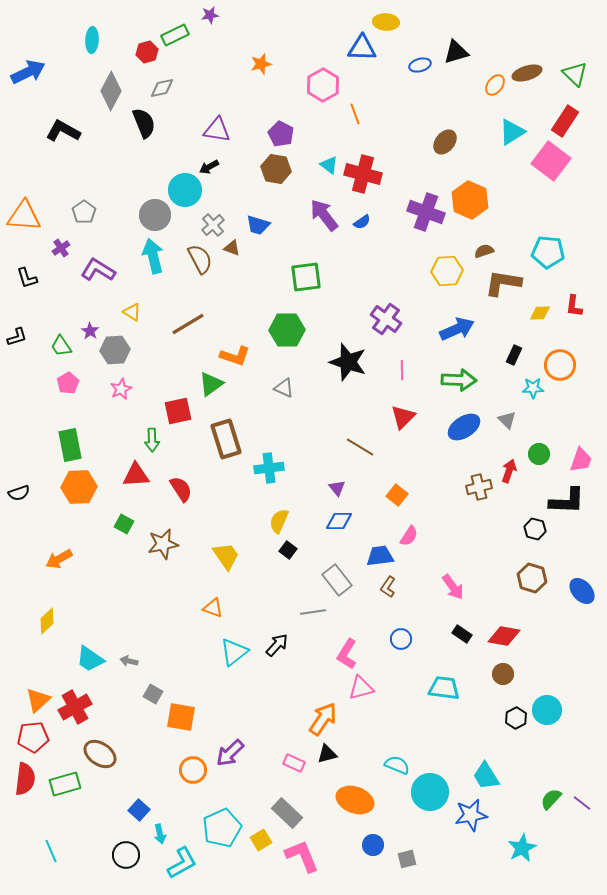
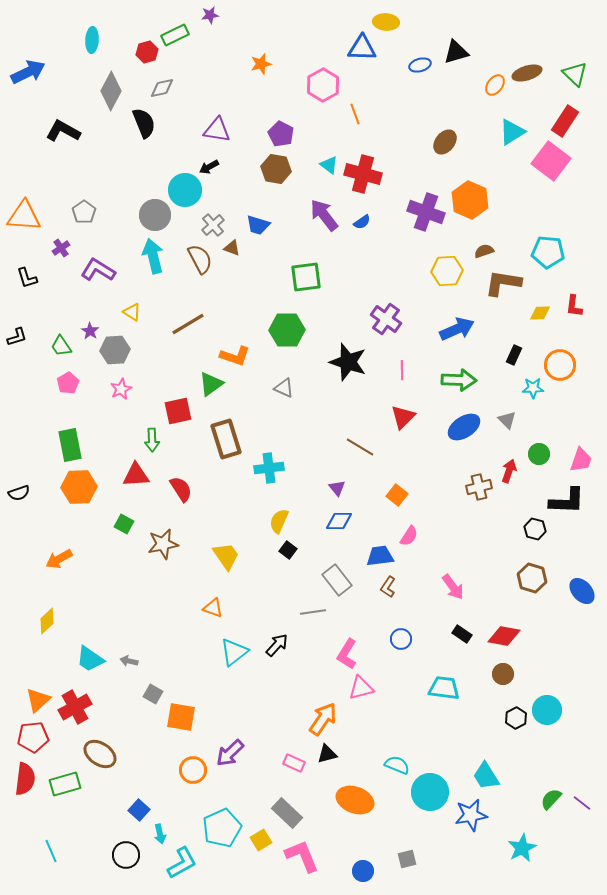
blue circle at (373, 845): moved 10 px left, 26 px down
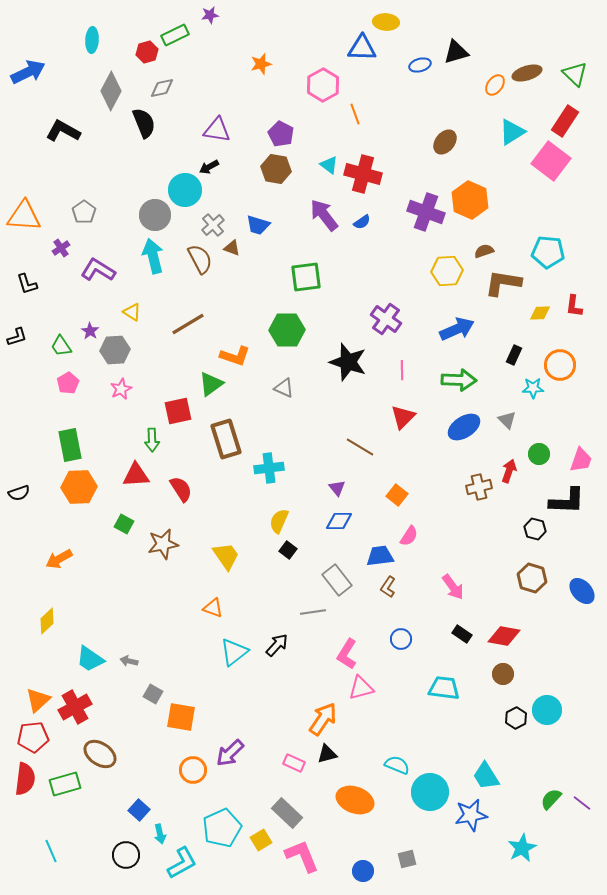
black L-shape at (27, 278): moved 6 px down
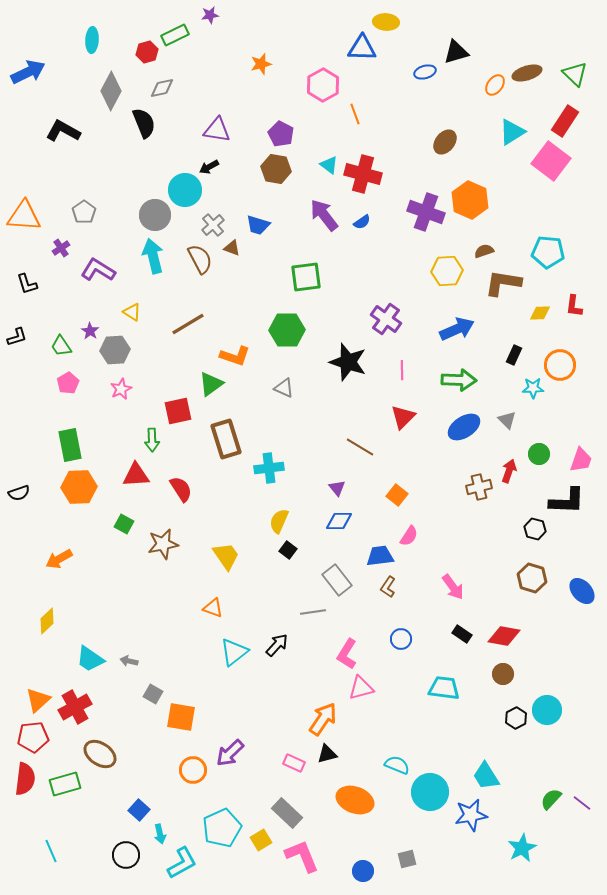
blue ellipse at (420, 65): moved 5 px right, 7 px down
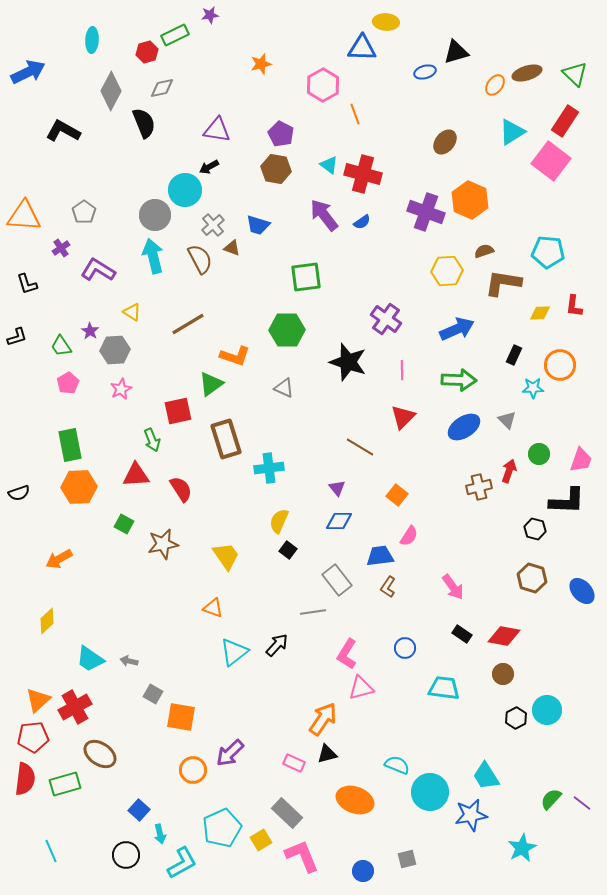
green arrow at (152, 440): rotated 20 degrees counterclockwise
blue circle at (401, 639): moved 4 px right, 9 px down
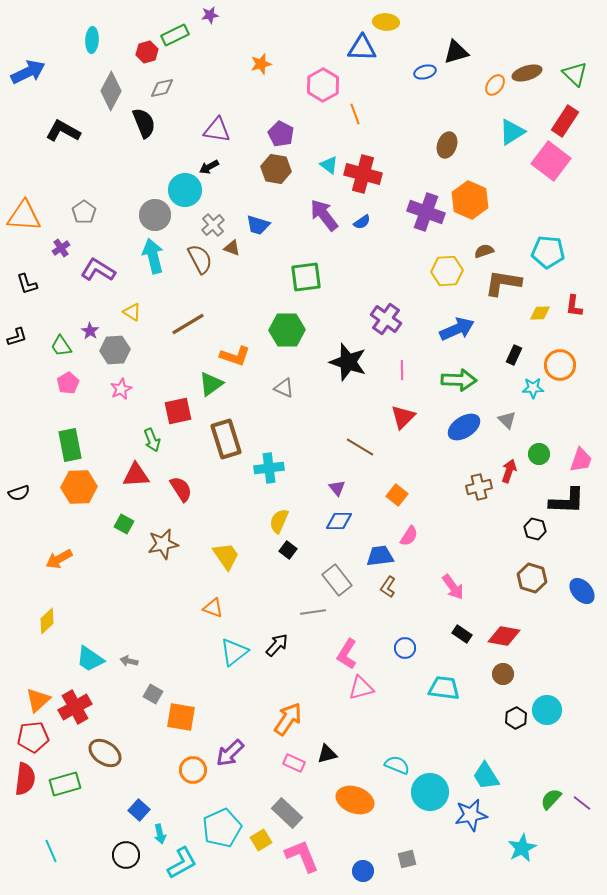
brown ellipse at (445, 142): moved 2 px right, 3 px down; rotated 20 degrees counterclockwise
orange arrow at (323, 719): moved 35 px left
brown ellipse at (100, 754): moved 5 px right, 1 px up
